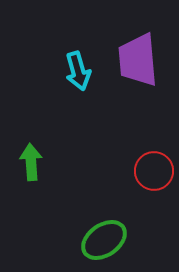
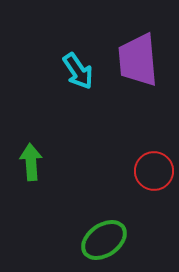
cyan arrow: rotated 18 degrees counterclockwise
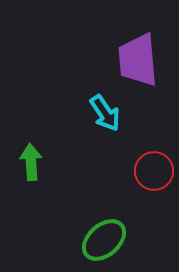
cyan arrow: moved 27 px right, 42 px down
green ellipse: rotated 6 degrees counterclockwise
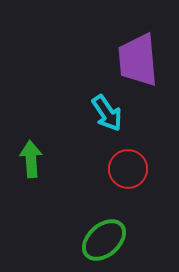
cyan arrow: moved 2 px right
green arrow: moved 3 px up
red circle: moved 26 px left, 2 px up
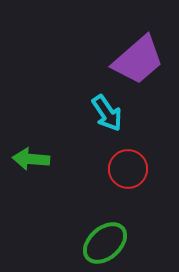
purple trapezoid: rotated 126 degrees counterclockwise
green arrow: rotated 81 degrees counterclockwise
green ellipse: moved 1 px right, 3 px down
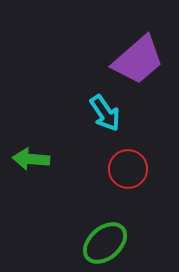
cyan arrow: moved 2 px left
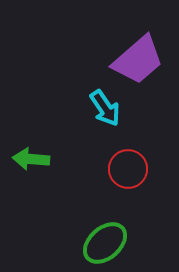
cyan arrow: moved 5 px up
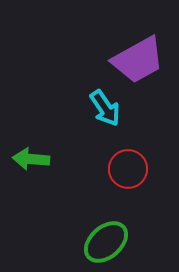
purple trapezoid: rotated 12 degrees clockwise
green ellipse: moved 1 px right, 1 px up
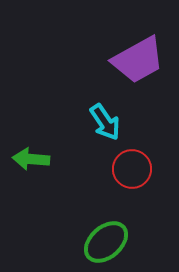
cyan arrow: moved 14 px down
red circle: moved 4 px right
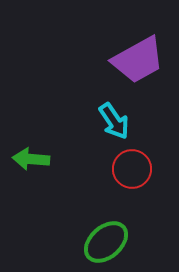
cyan arrow: moved 9 px right, 1 px up
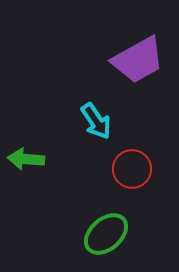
cyan arrow: moved 18 px left
green arrow: moved 5 px left
green ellipse: moved 8 px up
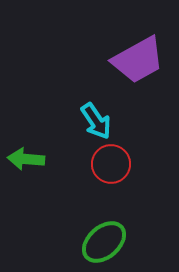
red circle: moved 21 px left, 5 px up
green ellipse: moved 2 px left, 8 px down
